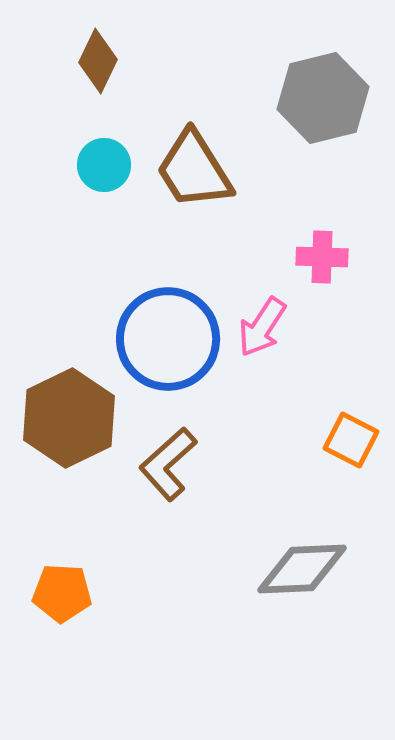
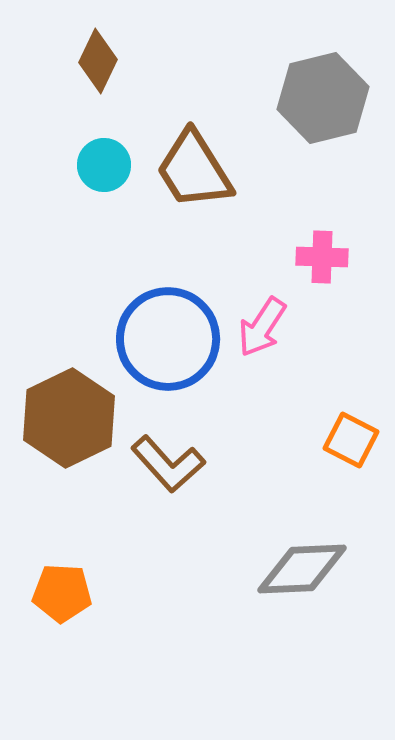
brown L-shape: rotated 90 degrees counterclockwise
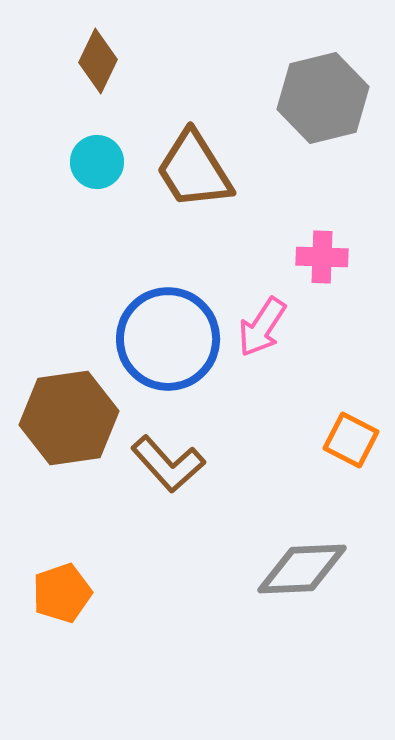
cyan circle: moved 7 px left, 3 px up
brown hexagon: rotated 18 degrees clockwise
orange pentagon: rotated 22 degrees counterclockwise
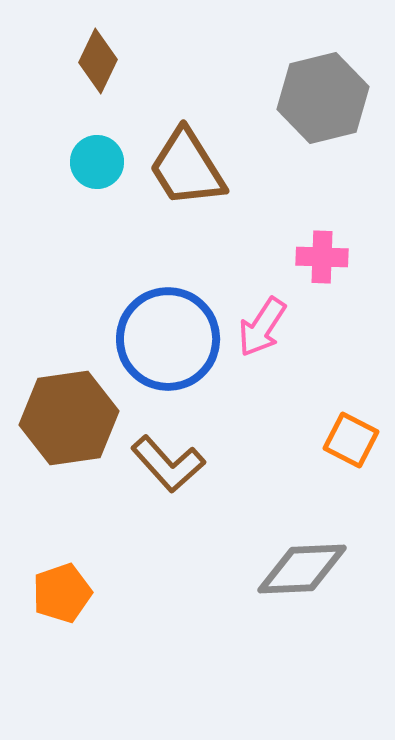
brown trapezoid: moved 7 px left, 2 px up
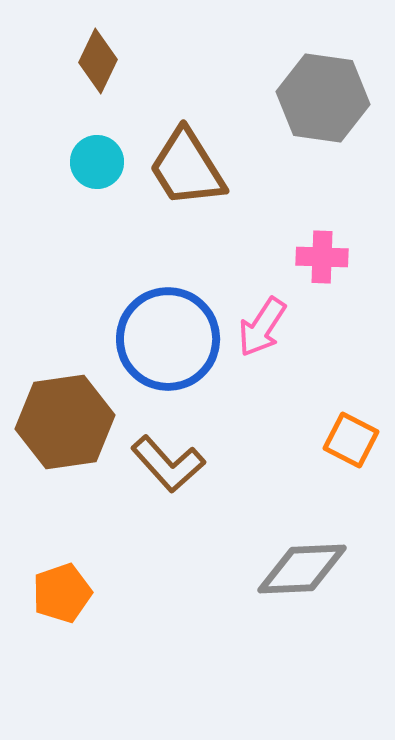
gray hexagon: rotated 22 degrees clockwise
brown hexagon: moved 4 px left, 4 px down
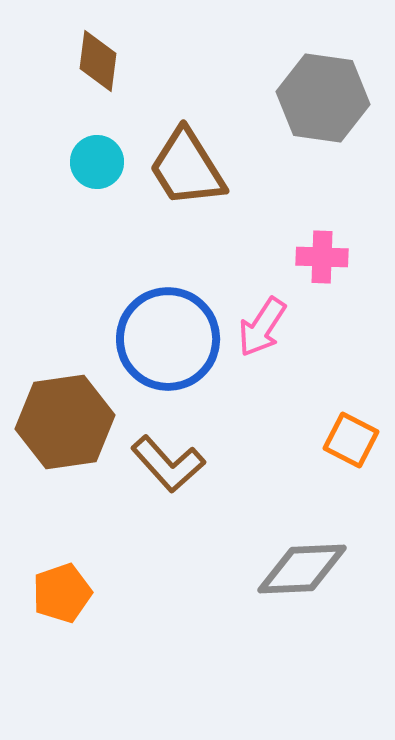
brown diamond: rotated 18 degrees counterclockwise
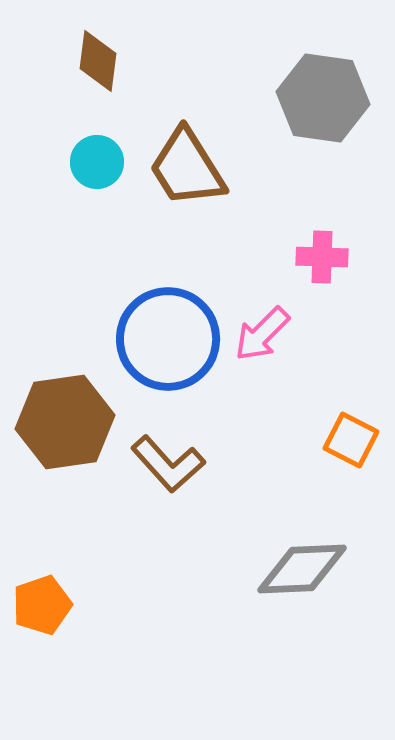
pink arrow: moved 7 px down; rotated 12 degrees clockwise
orange pentagon: moved 20 px left, 12 px down
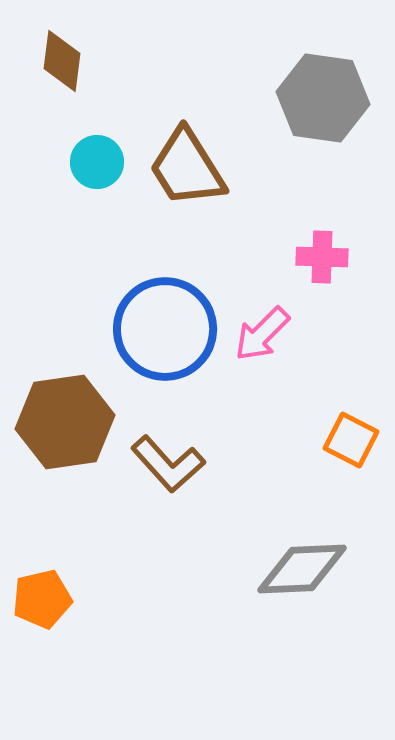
brown diamond: moved 36 px left
blue circle: moved 3 px left, 10 px up
orange pentagon: moved 6 px up; rotated 6 degrees clockwise
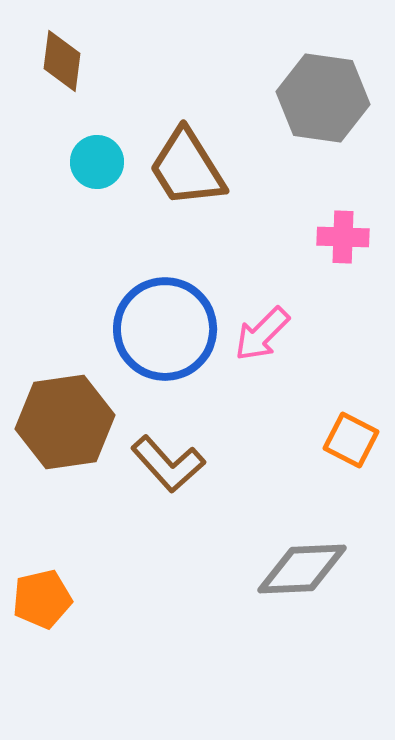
pink cross: moved 21 px right, 20 px up
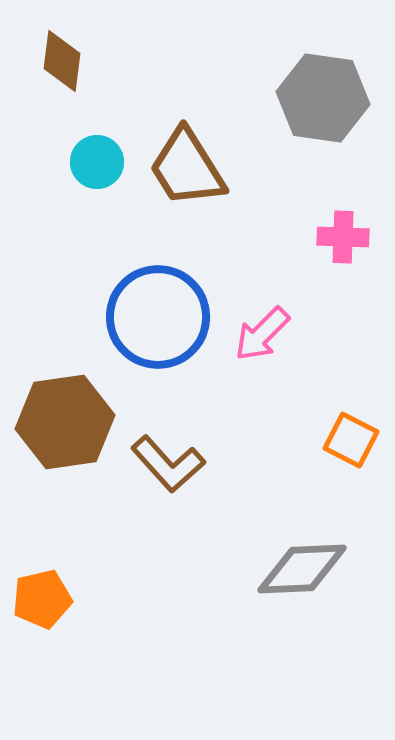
blue circle: moved 7 px left, 12 px up
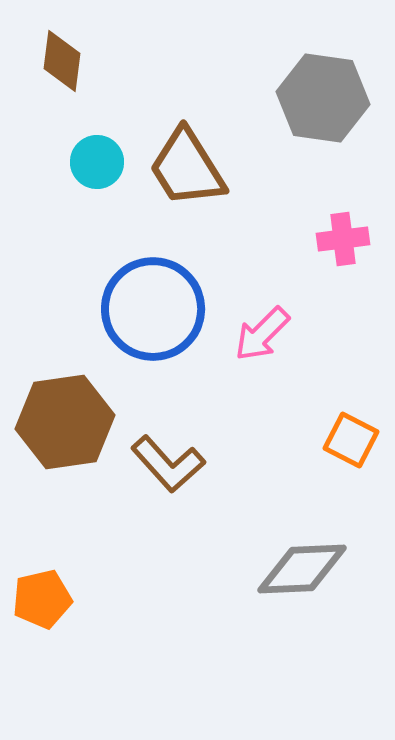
pink cross: moved 2 px down; rotated 9 degrees counterclockwise
blue circle: moved 5 px left, 8 px up
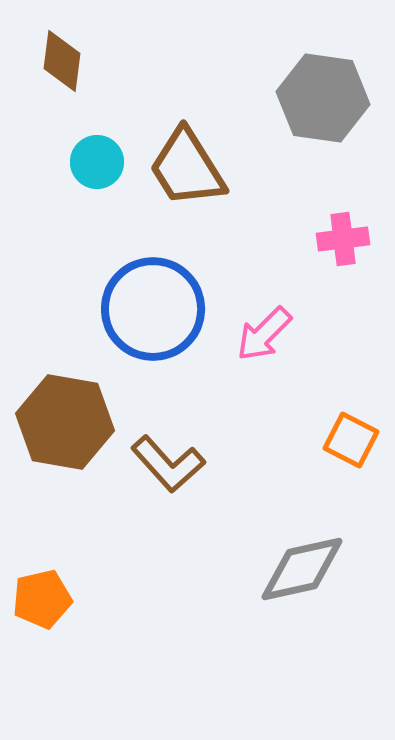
pink arrow: moved 2 px right
brown hexagon: rotated 18 degrees clockwise
gray diamond: rotated 10 degrees counterclockwise
